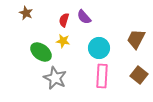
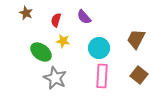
red semicircle: moved 8 px left
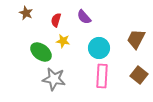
gray star: moved 1 px left, 1 px down; rotated 15 degrees counterclockwise
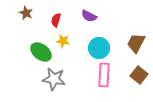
purple semicircle: moved 5 px right, 1 px up; rotated 21 degrees counterclockwise
brown trapezoid: moved 4 px down
pink rectangle: moved 2 px right, 1 px up
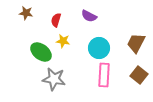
brown star: rotated 16 degrees counterclockwise
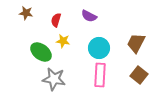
pink rectangle: moved 4 px left
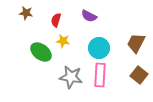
gray star: moved 17 px right, 2 px up
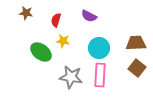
brown trapezoid: rotated 60 degrees clockwise
brown square: moved 2 px left, 7 px up
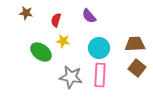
purple semicircle: rotated 21 degrees clockwise
brown trapezoid: moved 1 px left, 1 px down
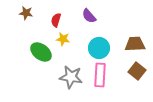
yellow star: moved 2 px up
brown square: moved 3 px down
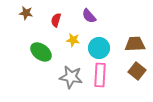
yellow star: moved 10 px right, 1 px down
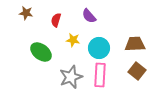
gray star: rotated 30 degrees counterclockwise
